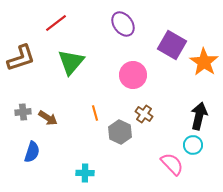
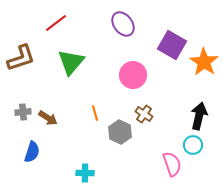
pink semicircle: rotated 25 degrees clockwise
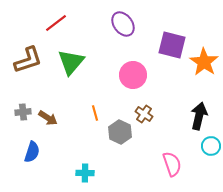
purple square: rotated 16 degrees counterclockwise
brown L-shape: moved 7 px right, 2 px down
cyan circle: moved 18 px right, 1 px down
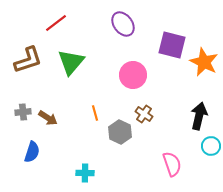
orange star: rotated 8 degrees counterclockwise
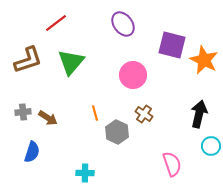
orange star: moved 2 px up
black arrow: moved 2 px up
gray hexagon: moved 3 px left
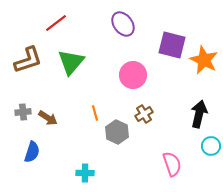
brown cross: rotated 24 degrees clockwise
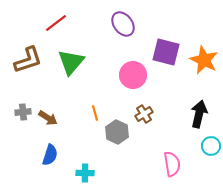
purple square: moved 6 px left, 7 px down
blue semicircle: moved 18 px right, 3 px down
pink semicircle: rotated 10 degrees clockwise
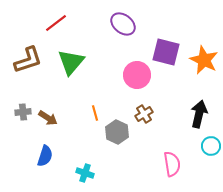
purple ellipse: rotated 15 degrees counterclockwise
pink circle: moved 4 px right
blue semicircle: moved 5 px left, 1 px down
cyan cross: rotated 18 degrees clockwise
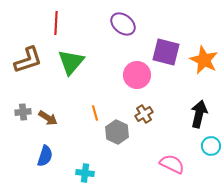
red line: rotated 50 degrees counterclockwise
pink semicircle: rotated 55 degrees counterclockwise
cyan cross: rotated 12 degrees counterclockwise
